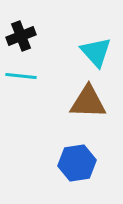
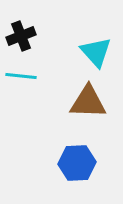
blue hexagon: rotated 6 degrees clockwise
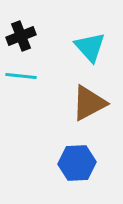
cyan triangle: moved 6 px left, 5 px up
brown triangle: moved 1 px right, 1 px down; rotated 30 degrees counterclockwise
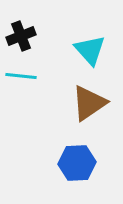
cyan triangle: moved 3 px down
brown triangle: rotated 6 degrees counterclockwise
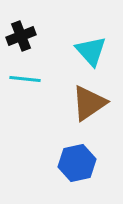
cyan triangle: moved 1 px right, 1 px down
cyan line: moved 4 px right, 3 px down
blue hexagon: rotated 9 degrees counterclockwise
